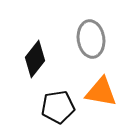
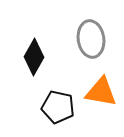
black diamond: moved 1 px left, 2 px up; rotated 9 degrees counterclockwise
black pentagon: rotated 20 degrees clockwise
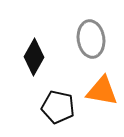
orange triangle: moved 1 px right, 1 px up
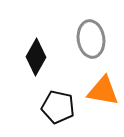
black diamond: moved 2 px right
orange triangle: moved 1 px right
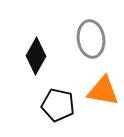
black diamond: moved 1 px up
black pentagon: moved 2 px up
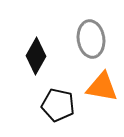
orange triangle: moved 1 px left, 4 px up
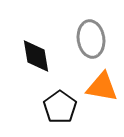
black diamond: rotated 39 degrees counterclockwise
black pentagon: moved 2 px right, 2 px down; rotated 24 degrees clockwise
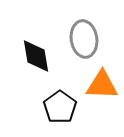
gray ellipse: moved 7 px left
orange triangle: moved 2 px up; rotated 8 degrees counterclockwise
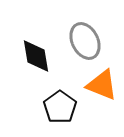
gray ellipse: moved 1 px right, 2 px down; rotated 18 degrees counterclockwise
orange triangle: rotated 20 degrees clockwise
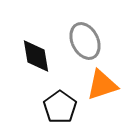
orange triangle: rotated 40 degrees counterclockwise
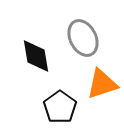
gray ellipse: moved 2 px left, 3 px up
orange triangle: moved 1 px up
